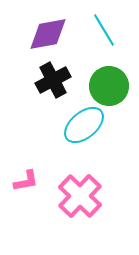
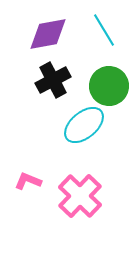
pink L-shape: moved 2 px right; rotated 148 degrees counterclockwise
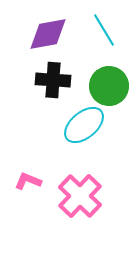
black cross: rotated 32 degrees clockwise
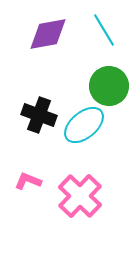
black cross: moved 14 px left, 35 px down; rotated 16 degrees clockwise
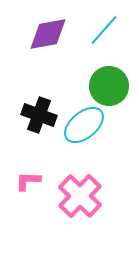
cyan line: rotated 72 degrees clockwise
pink L-shape: rotated 20 degrees counterclockwise
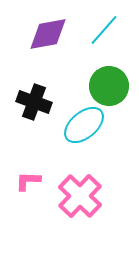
black cross: moved 5 px left, 13 px up
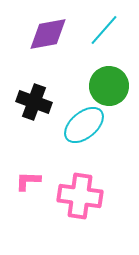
pink cross: rotated 36 degrees counterclockwise
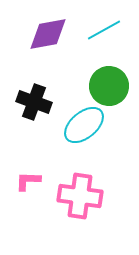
cyan line: rotated 20 degrees clockwise
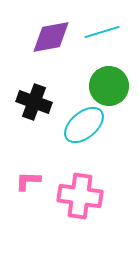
cyan line: moved 2 px left, 2 px down; rotated 12 degrees clockwise
purple diamond: moved 3 px right, 3 px down
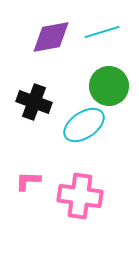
cyan ellipse: rotated 6 degrees clockwise
